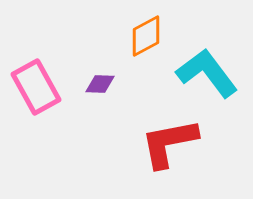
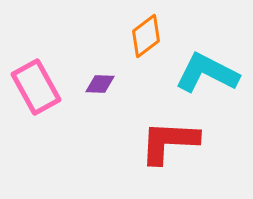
orange diamond: rotated 9 degrees counterclockwise
cyan L-shape: rotated 26 degrees counterclockwise
red L-shape: moved 1 px up; rotated 14 degrees clockwise
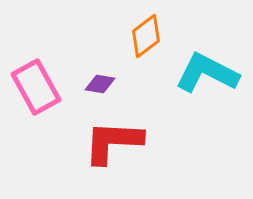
purple diamond: rotated 8 degrees clockwise
red L-shape: moved 56 px left
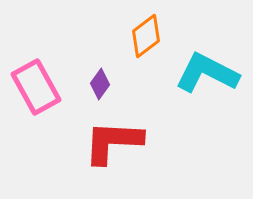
purple diamond: rotated 64 degrees counterclockwise
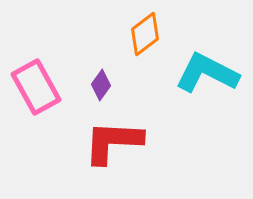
orange diamond: moved 1 px left, 2 px up
purple diamond: moved 1 px right, 1 px down
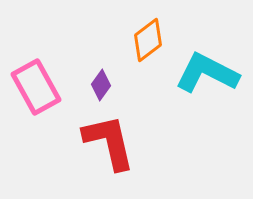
orange diamond: moved 3 px right, 6 px down
red L-shape: moved 4 px left; rotated 74 degrees clockwise
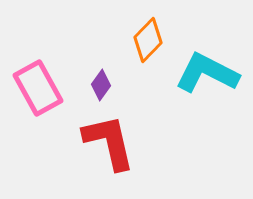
orange diamond: rotated 9 degrees counterclockwise
pink rectangle: moved 2 px right, 1 px down
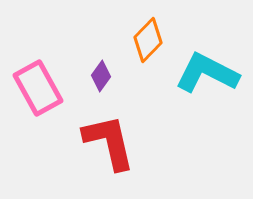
purple diamond: moved 9 px up
